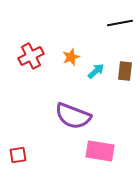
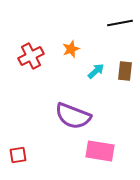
orange star: moved 8 px up
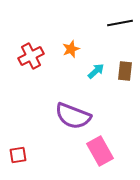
pink rectangle: rotated 52 degrees clockwise
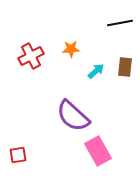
orange star: rotated 18 degrees clockwise
brown rectangle: moved 4 px up
purple semicircle: rotated 21 degrees clockwise
pink rectangle: moved 2 px left
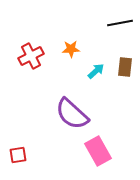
purple semicircle: moved 1 px left, 2 px up
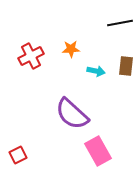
brown rectangle: moved 1 px right, 1 px up
cyan arrow: rotated 54 degrees clockwise
red square: rotated 18 degrees counterclockwise
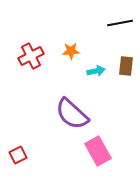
orange star: moved 2 px down
cyan arrow: rotated 24 degrees counterclockwise
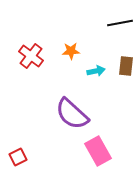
red cross: rotated 25 degrees counterclockwise
red square: moved 2 px down
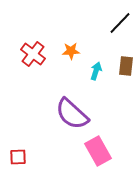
black line: rotated 35 degrees counterclockwise
red cross: moved 2 px right, 2 px up
cyan arrow: rotated 60 degrees counterclockwise
red square: rotated 24 degrees clockwise
